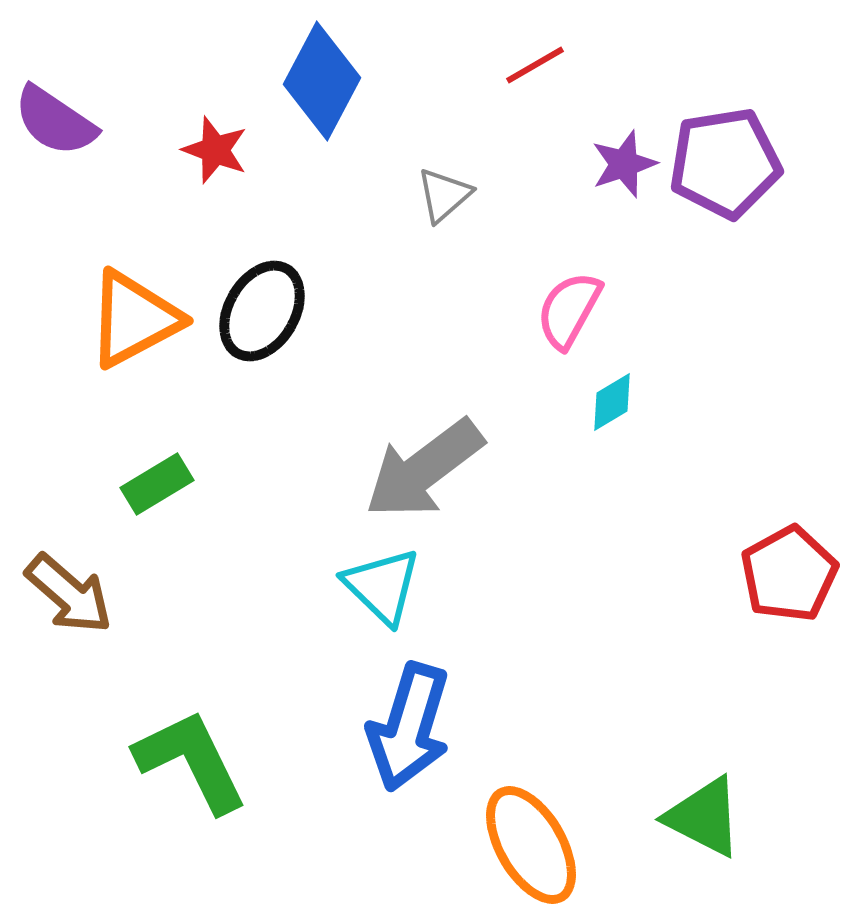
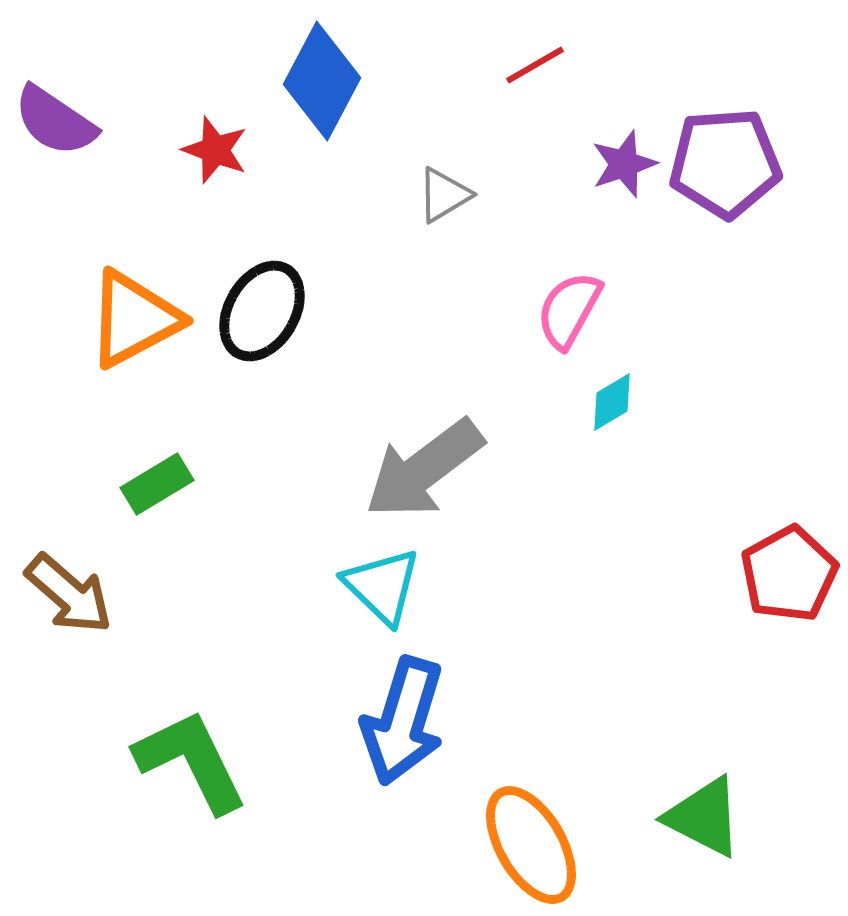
purple pentagon: rotated 5 degrees clockwise
gray triangle: rotated 10 degrees clockwise
blue arrow: moved 6 px left, 6 px up
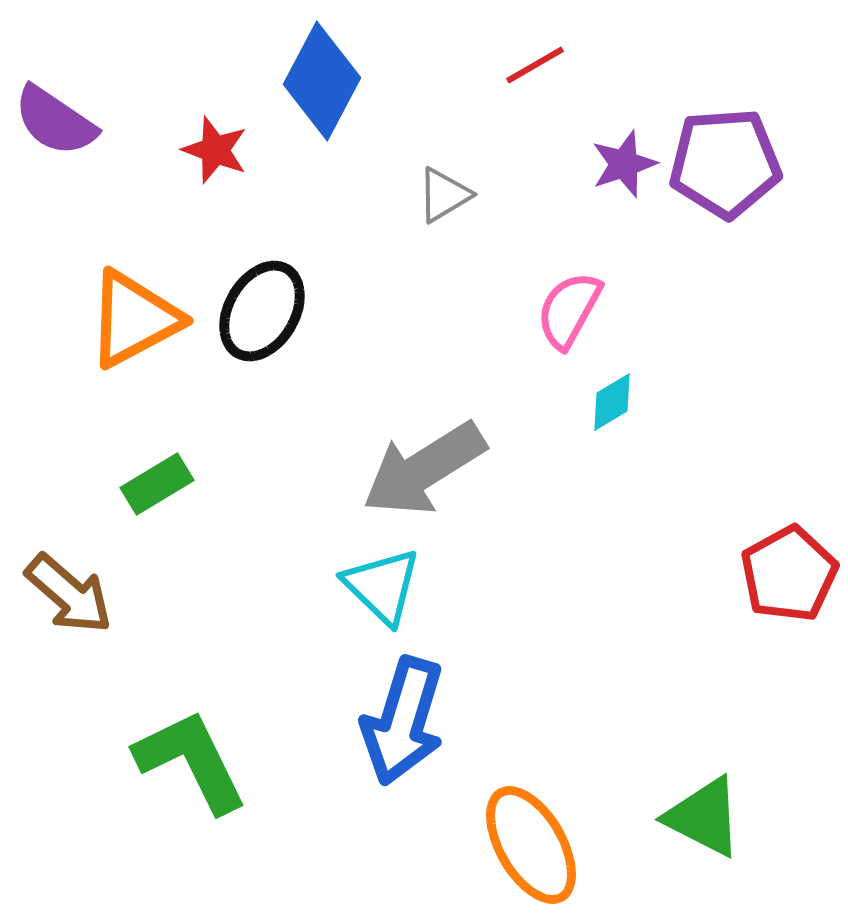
gray arrow: rotated 5 degrees clockwise
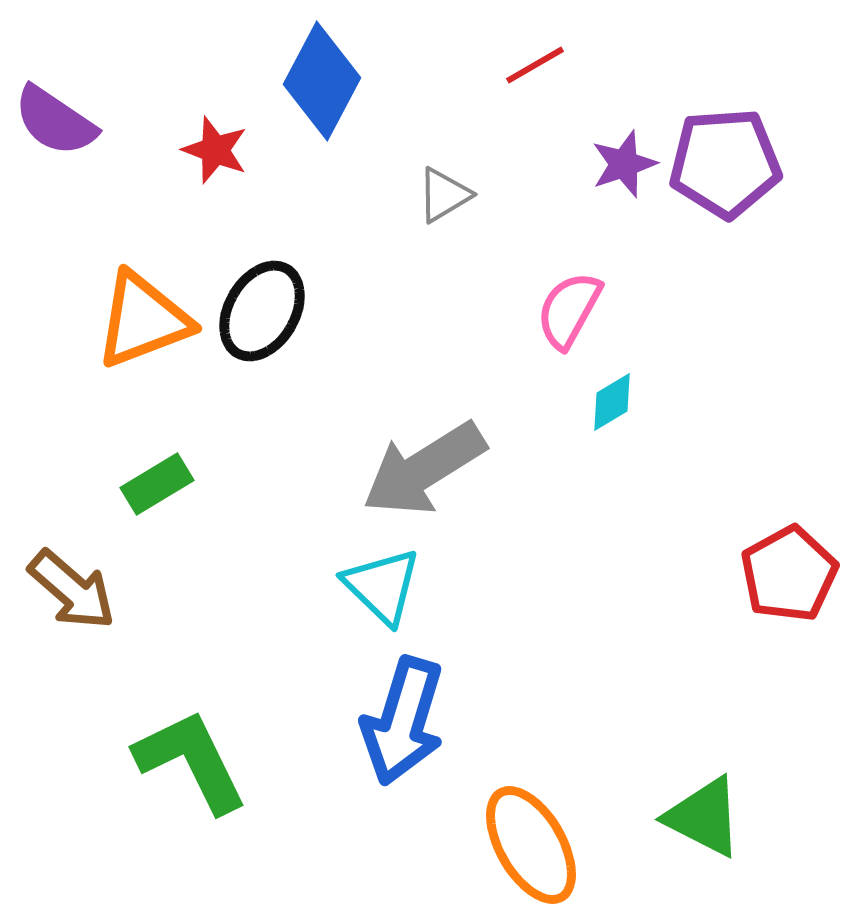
orange triangle: moved 9 px right, 1 px down; rotated 7 degrees clockwise
brown arrow: moved 3 px right, 4 px up
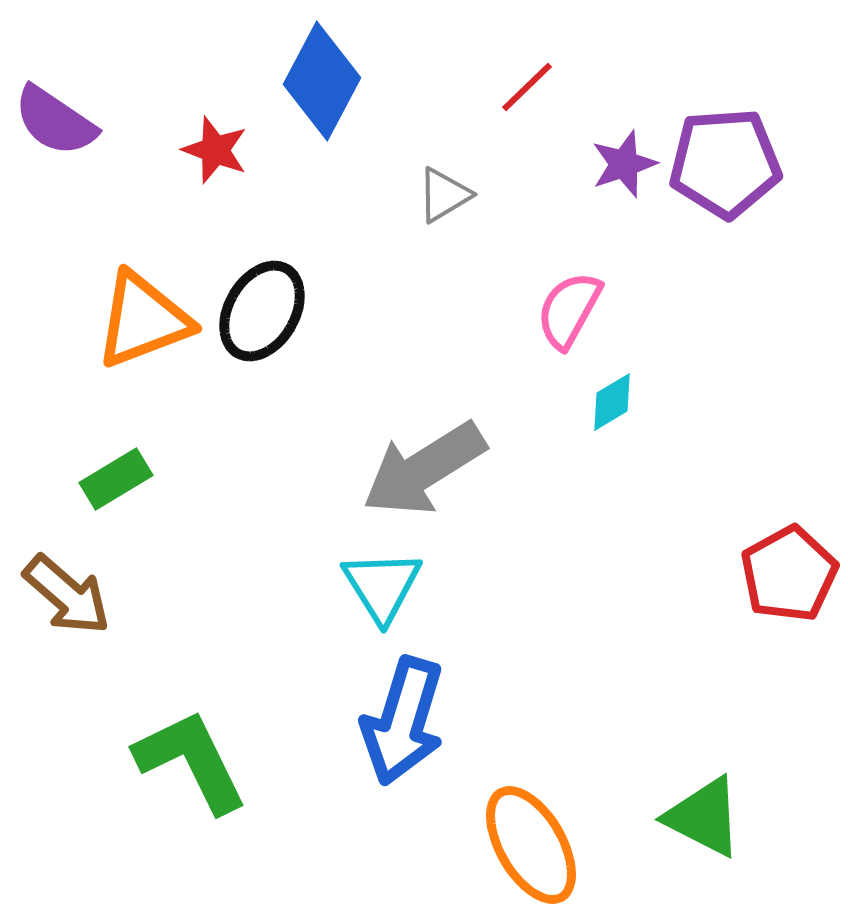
red line: moved 8 px left, 22 px down; rotated 14 degrees counterclockwise
green rectangle: moved 41 px left, 5 px up
cyan triangle: rotated 14 degrees clockwise
brown arrow: moved 5 px left, 5 px down
